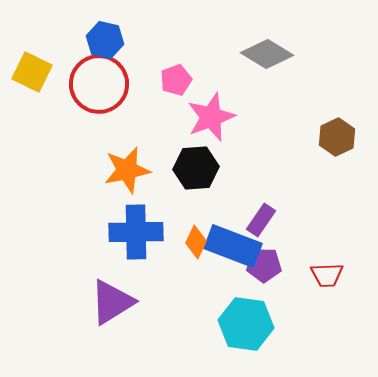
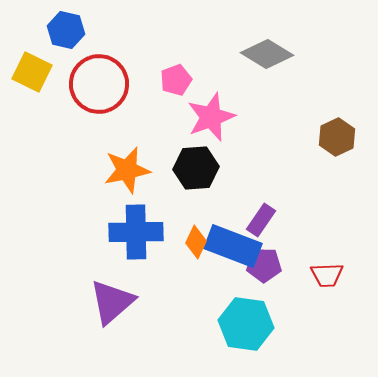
blue hexagon: moved 39 px left, 10 px up
purple triangle: rotated 9 degrees counterclockwise
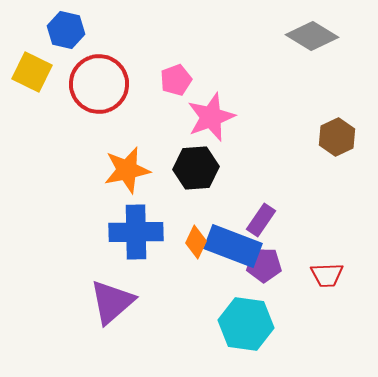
gray diamond: moved 45 px right, 18 px up
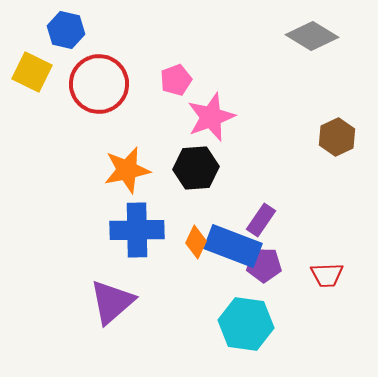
blue cross: moved 1 px right, 2 px up
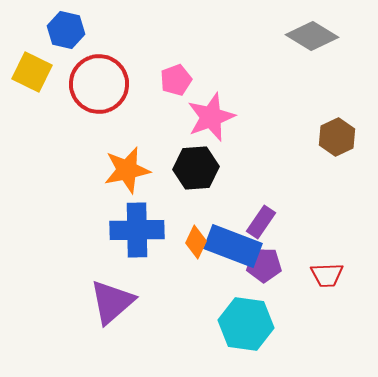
purple rectangle: moved 2 px down
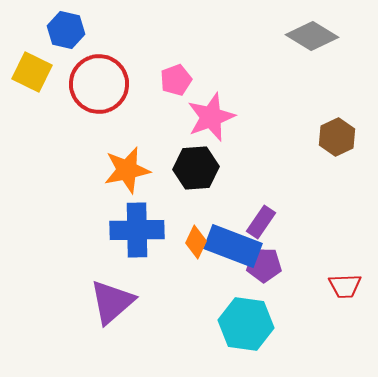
red trapezoid: moved 18 px right, 11 px down
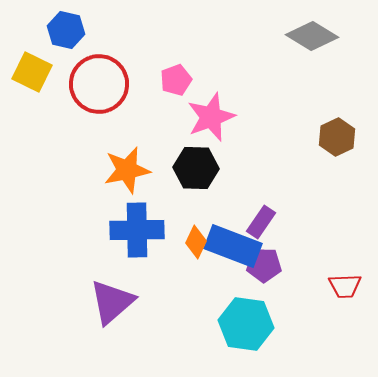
black hexagon: rotated 6 degrees clockwise
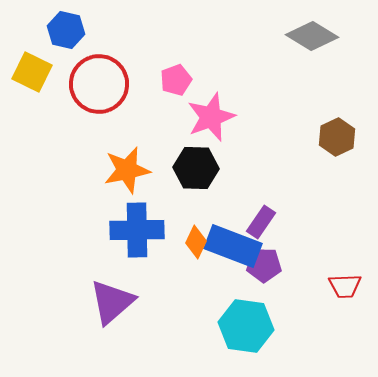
cyan hexagon: moved 2 px down
